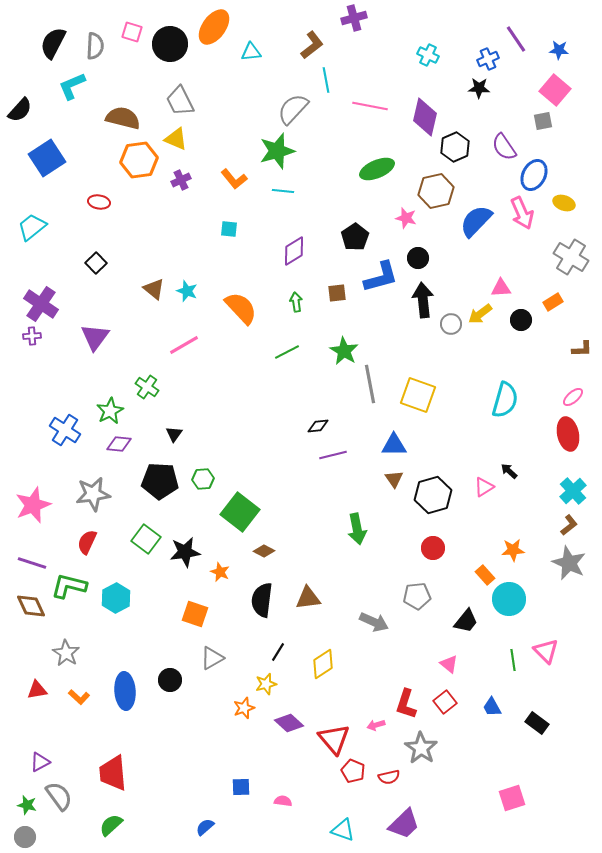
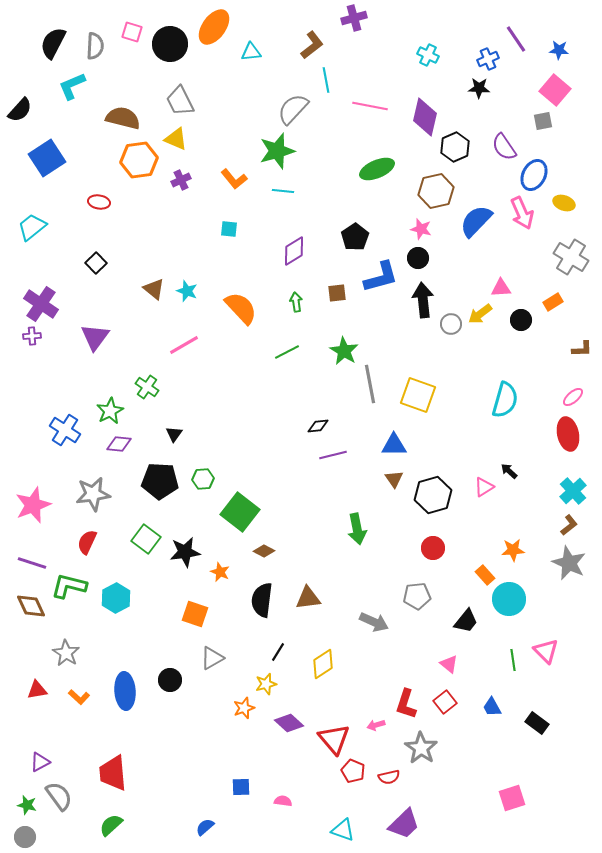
pink star at (406, 218): moved 15 px right, 11 px down
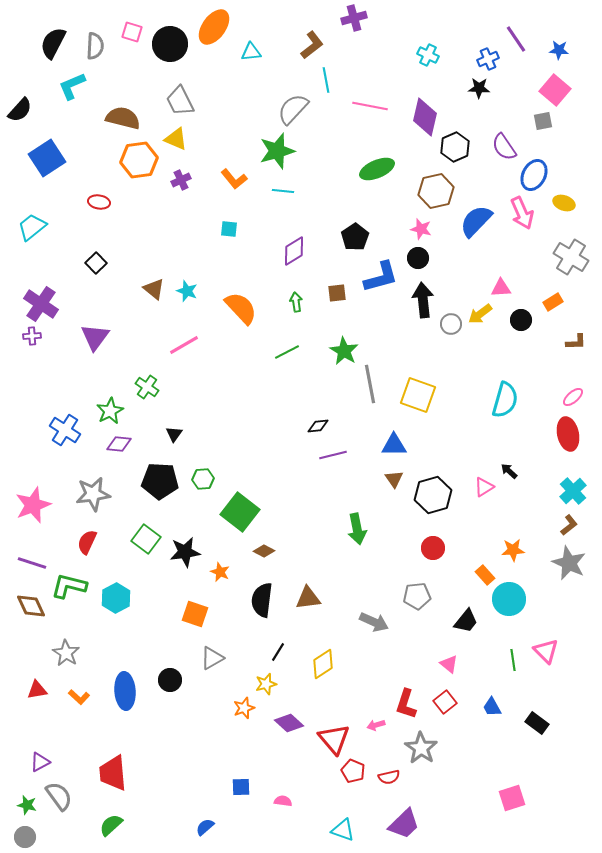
brown L-shape at (582, 349): moved 6 px left, 7 px up
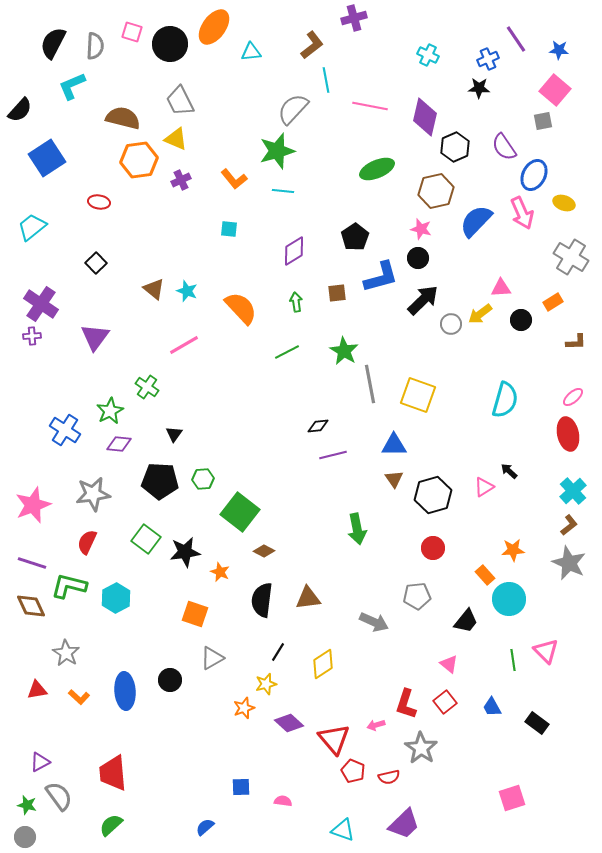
black arrow at (423, 300): rotated 52 degrees clockwise
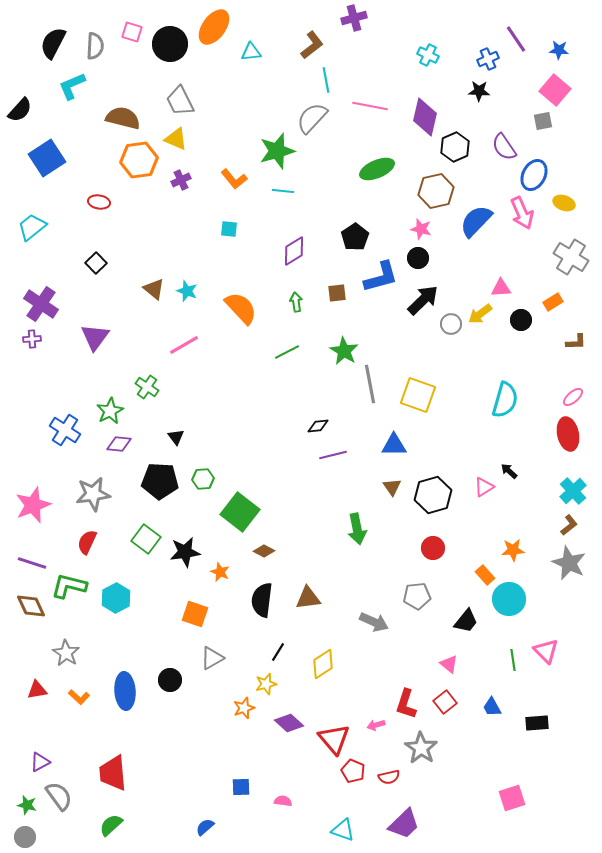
black star at (479, 88): moved 3 px down
gray semicircle at (293, 109): moved 19 px right, 9 px down
purple cross at (32, 336): moved 3 px down
black triangle at (174, 434): moved 2 px right, 3 px down; rotated 12 degrees counterclockwise
brown triangle at (394, 479): moved 2 px left, 8 px down
black rectangle at (537, 723): rotated 40 degrees counterclockwise
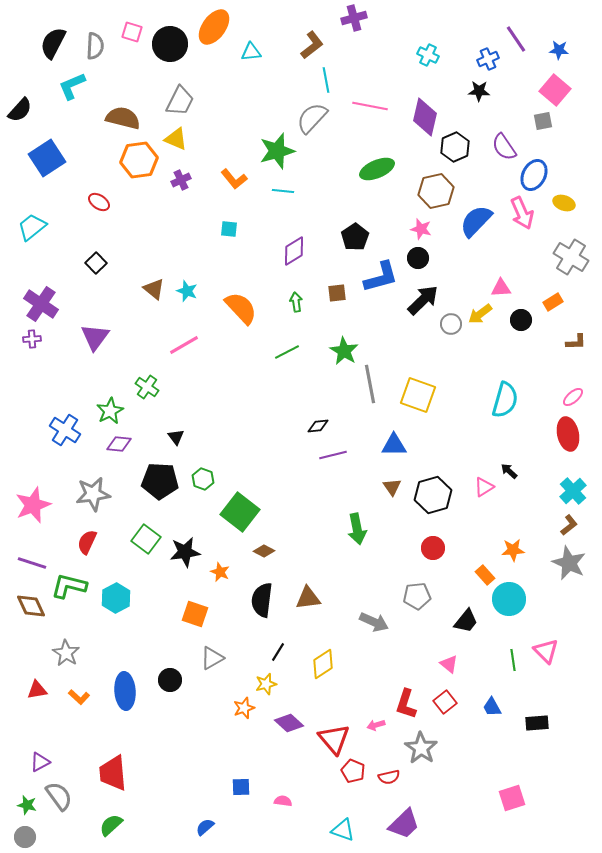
gray trapezoid at (180, 101): rotated 128 degrees counterclockwise
red ellipse at (99, 202): rotated 25 degrees clockwise
green hexagon at (203, 479): rotated 25 degrees clockwise
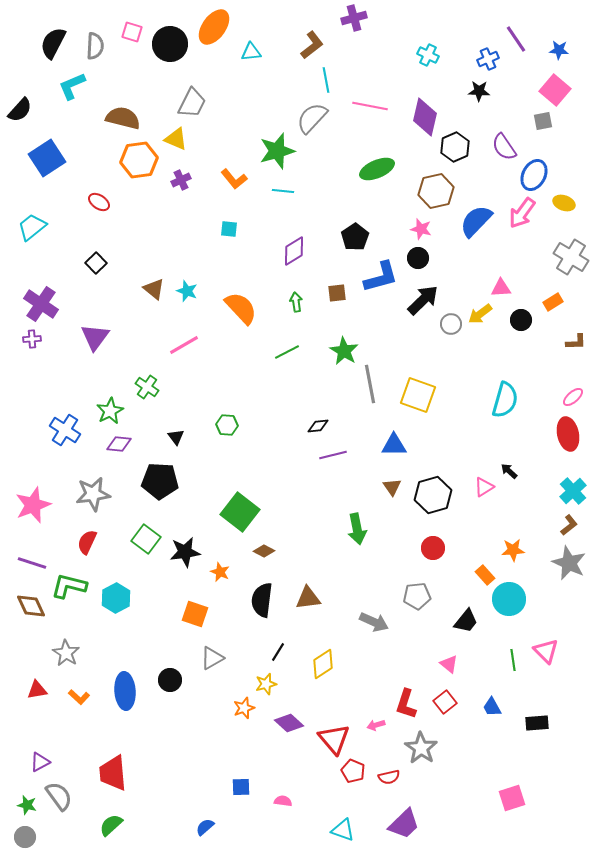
gray trapezoid at (180, 101): moved 12 px right, 2 px down
pink arrow at (522, 213): rotated 60 degrees clockwise
green hexagon at (203, 479): moved 24 px right, 54 px up; rotated 15 degrees counterclockwise
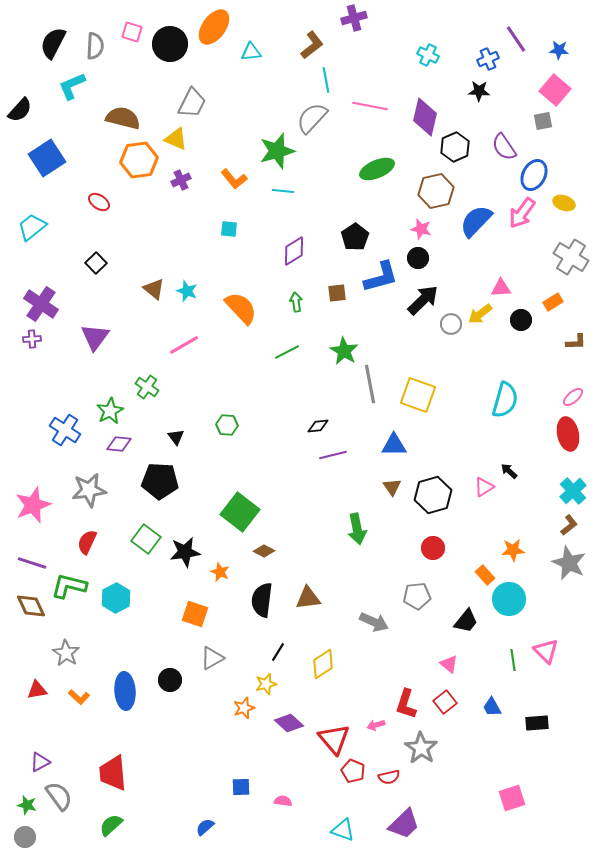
gray star at (93, 494): moved 4 px left, 4 px up
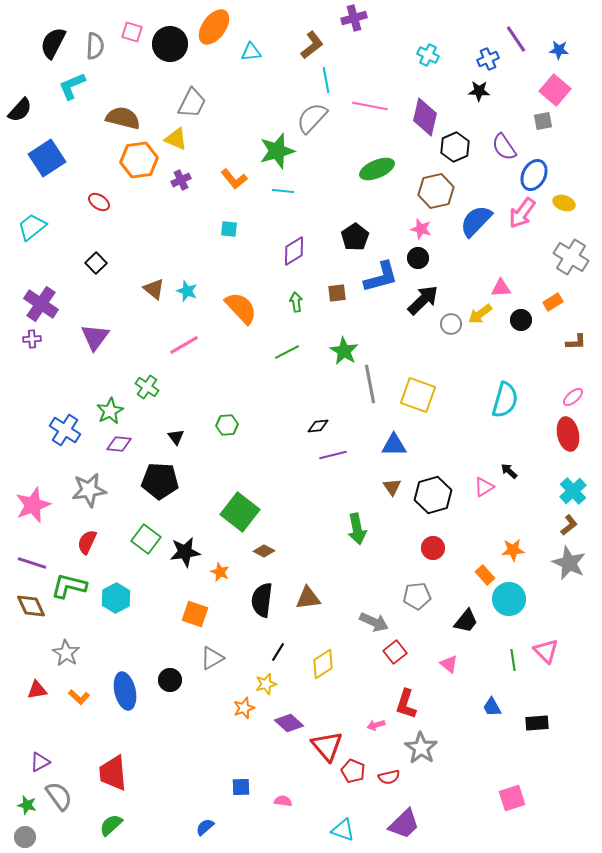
green hexagon at (227, 425): rotated 10 degrees counterclockwise
blue ellipse at (125, 691): rotated 9 degrees counterclockwise
red square at (445, 702): moved 50 px left, 50 px up
red triangle at (334, 739): moved 7 px left, 7 px down
